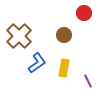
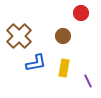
red circle: moved 3 px left
brown circle: moved 1 px left, 1 px down
blue L-shape: moved 1 px left; rotated 25 degrees clockwise
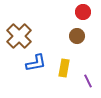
red circle: moved 2 px right, 1 px up
brown circle: moved 14 px right
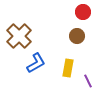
blue L-shape: rotated 20 degrees counterclockwise
yellow rectangle: moved 4 px right
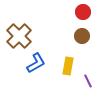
brown circle: moved 5 px right
yellow rectangle: moved 2 px up
